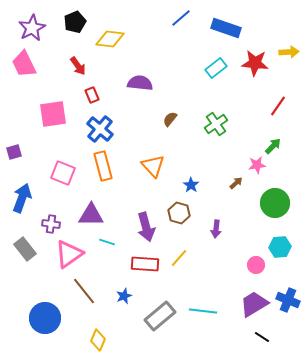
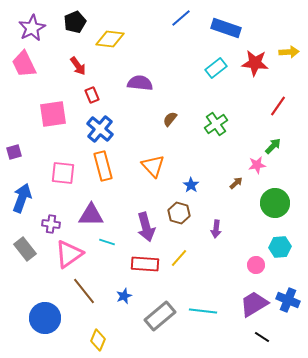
pink square at (63, 173): rotated 15 degrees counterclockwise
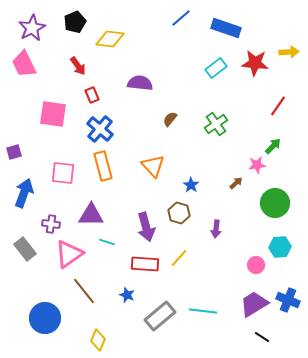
pink square at (53, 114): rotated 16 degrees clockwise
blue arrow at (22, 198): moved 2 px right, 5 px up
blue star at (124, 296): moved 3 px right, 1 px up; rotated 28 degrees counterclockwise
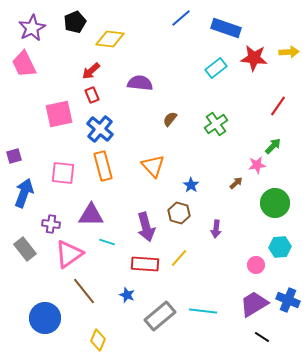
red star at (255, 63): moved 1 px left, 5 px up
red arrow at (78, 66): moved 13 px right, 5 px down; rotated 84 degrees clockwise
pink square at (53, 114): moved 6 px right; rotated 20 degrees counterclockwise
purple square at (14, 152): moved 4 px down
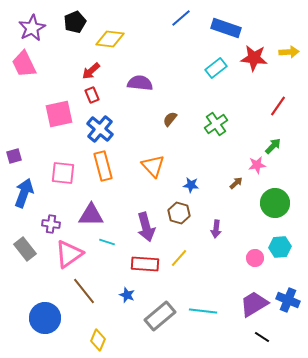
blue star at (191, 185): rotated 28 degrees counterclockwise
pink circle at (256, 265): moved 1 px left, 7 px up
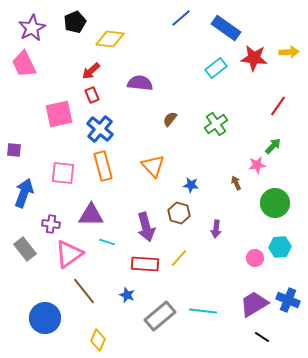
blue rectangle at (226, 28): rotated 16 degrees clockwise
purple square at (14, 156): moved 6 px up; rotated 21 degrees clockwise
brown arrow at (236, 183): rotated 72 degrees counterclockwise
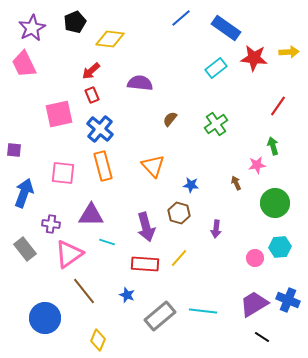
green arrow at (273, 146): rotated 60 degrees counterclockwise
